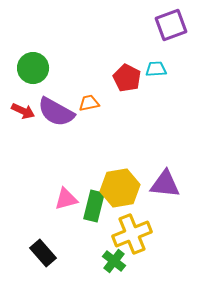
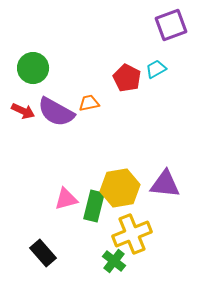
cyan trapezoid: rotated 25 degrees counterclockwise
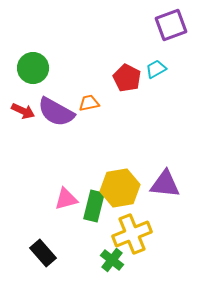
green cross: moved 2 px left, 1 px up
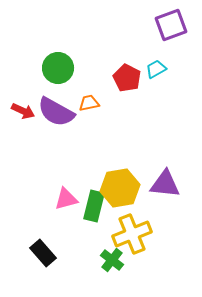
green circle: moved 25 px right
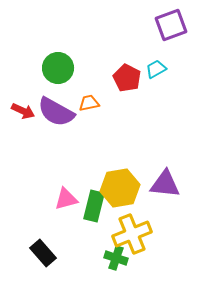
green cross: moved 4 px right, 2 px up; rotated 20 degrees counterclockwise
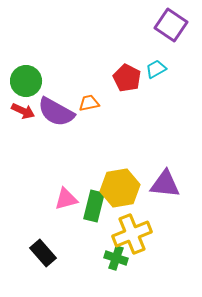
purple square: rotated 36 degrees counterclockwise
green circle: moved 32 px left, 13 px down
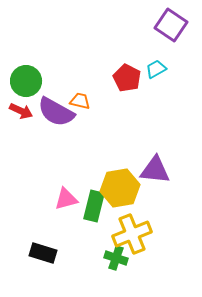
orange trapezoid: moved 9 px left, 2 px up; rotated 25 degrees clockwise
red arrow: moved 2 px left
purple triangle: moved 10 px left, 14 px up
black rectangle: rotated 32 degrees counterclockwise
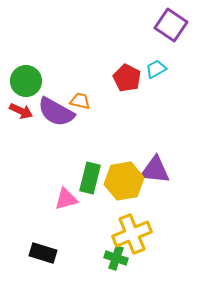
yellow hexagon: moved 4 px right, 7 px up
green rectangle: moved 4 px left, 28 px up
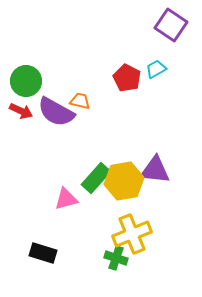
green rectangle: moved 6 px right; rotated 28 degrees clockwise
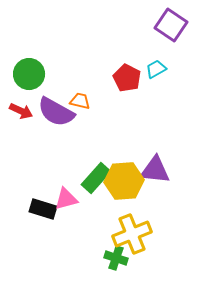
green circle: moved 3 px right, 7 px up
yellow hexagon: rotated 6 degrees clockwise
black rectangle: moved 44 px up
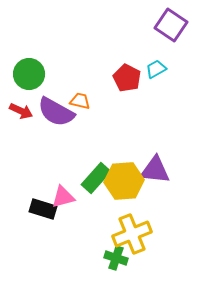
pink triangle: moved 3 px left, 2 px up
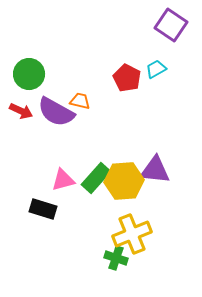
pink triangle: moved 17 px up
